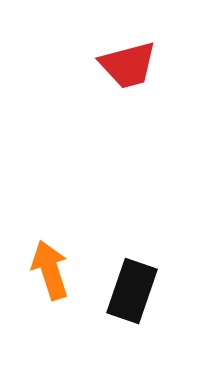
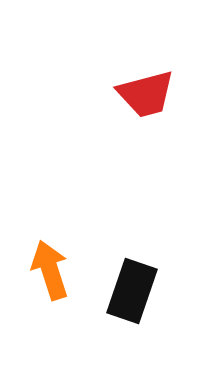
red trapezoid: moved 18 px right, 29 px down
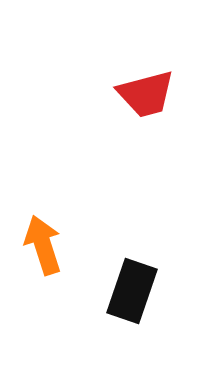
orange arrow: moved 7 px left, 25 px up
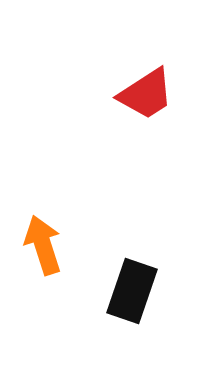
red trapezoid: rotated 18 degrees counterclockwise
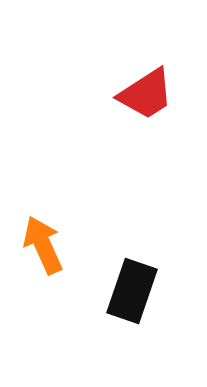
orange arrow: rotated 6 degrees counterclockwise
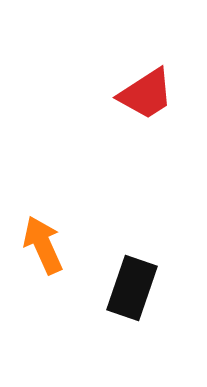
black rectangle: moved 3 px up
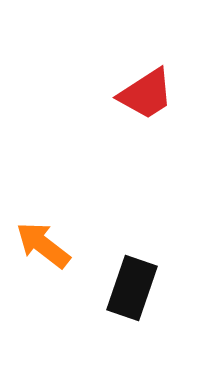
orange arrow: rotated 28 degrees counterclockwise
